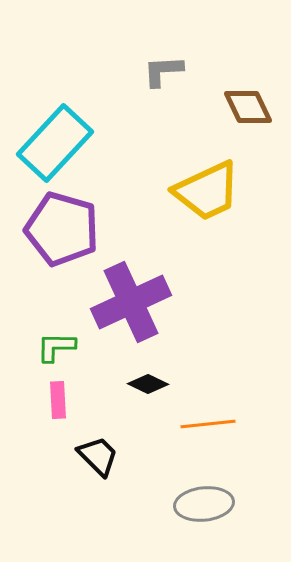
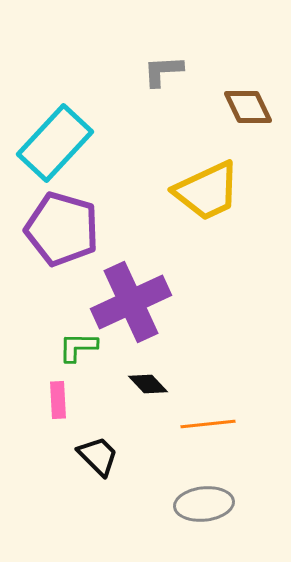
green L-shape: moved 22 px right
black diamond: rotated 21 degrees clockwise
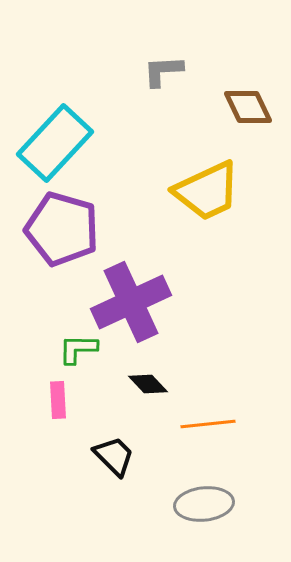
green L-shape: moved 2 px down
black trapezoid: moved 16 px right
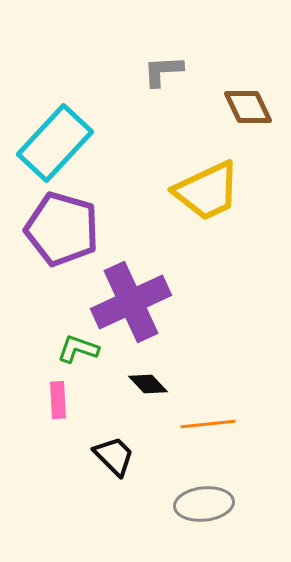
green L-shape: rotated 18 degrees clockwise
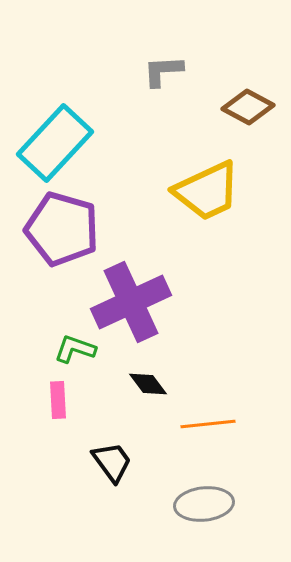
brown diamond: rotated 36 degrees counterclockwise
green L-shape: moved 3 px left
black diamond: rotated 6 degrees clockwise
black trapezoid: moved 2 px left, 6 px down; rotated 9 degrees clockwise
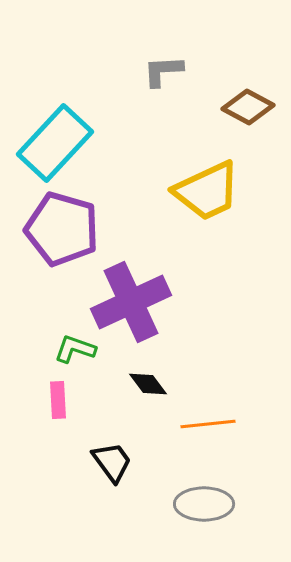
gray ellipse: rotated 6 degrees clockwise
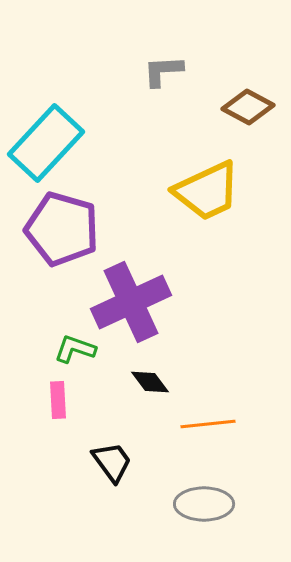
cyan rectangle: moved 9 px left
black diamond: moved 2 px right, 2 px up
